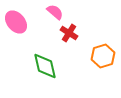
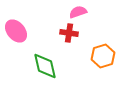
pink semicircle: moved 23 px right; rotated 60 degrees counterclockwise
pink ellipse: moved 9 px down
red cross: rotated 24 degrees counterclockwise
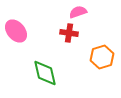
orange hexagon: moved 1 px left, 1 px down
green diamond: moved 7 px down
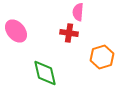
pink semicircle: rotated 66 degrees counterclockwise
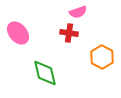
pink semicircle: rotated 114 degrees counterclockwise
pink ellipse: moved 2 px right, 2 px down
orange hexagon: rotated 15 degrees counterclockwise
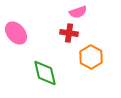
pink ellipse: moved 2 px left
orange hexagon: moved 11 px left
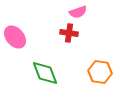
pink ellipse: moved 1 px left, 4 px down
orange hexagon: moved 9 px right, 15 px down; rotated 20 degrees counterclockwise
green diamond: rotated 8 degrees counterclockwise
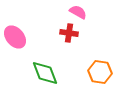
pink semicircle: rotated 132 degrees counterclockwise
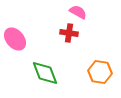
pink ellipse: moved 2 px down
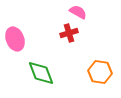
red cross: rotated 24 degrees counterclockwise
pink ellipse: rotated 20 degrees clockwise
green diamond: moved 4 px left
